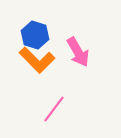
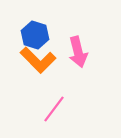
pink arrow: rotated 16 degrees clockwise
orange L-shape: moved 1 px right
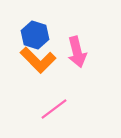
pink arrow: moved 1 px left
pink line: rotated 16 degrees clockwise
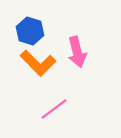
blue hexagon: moved 5 px left, 4 px up
orange L-shape: moved 3 px down
